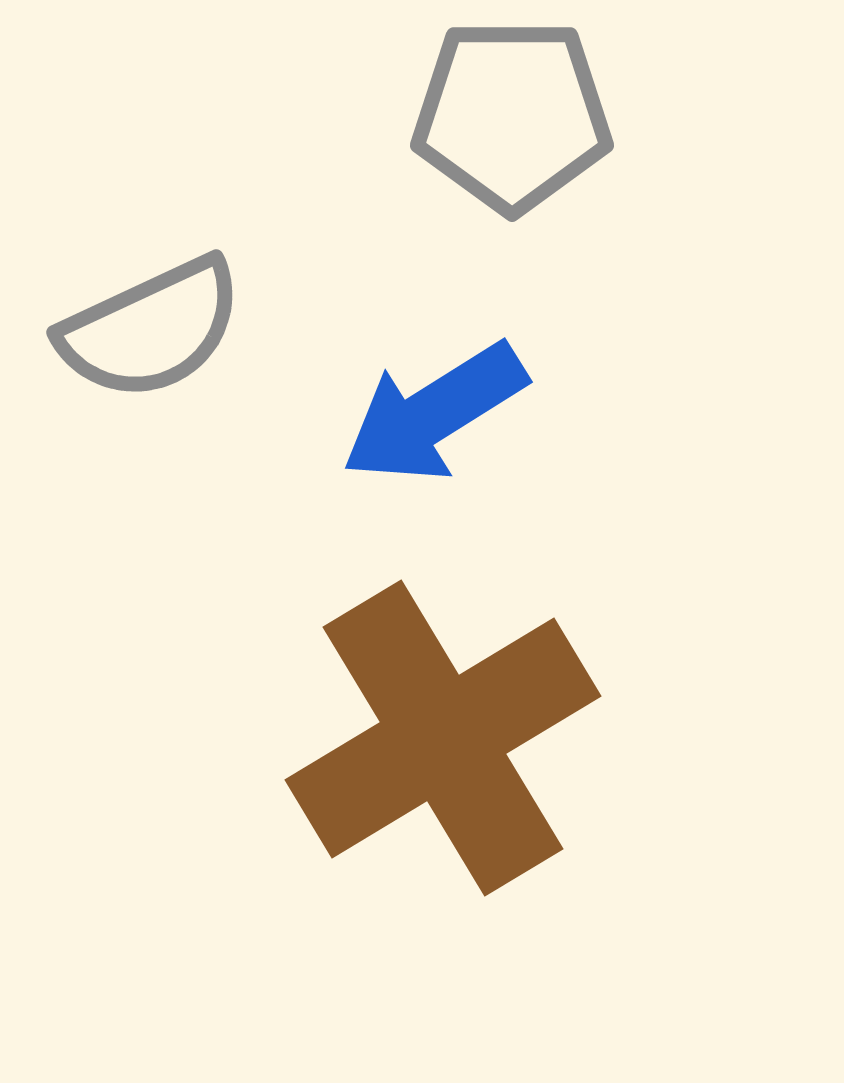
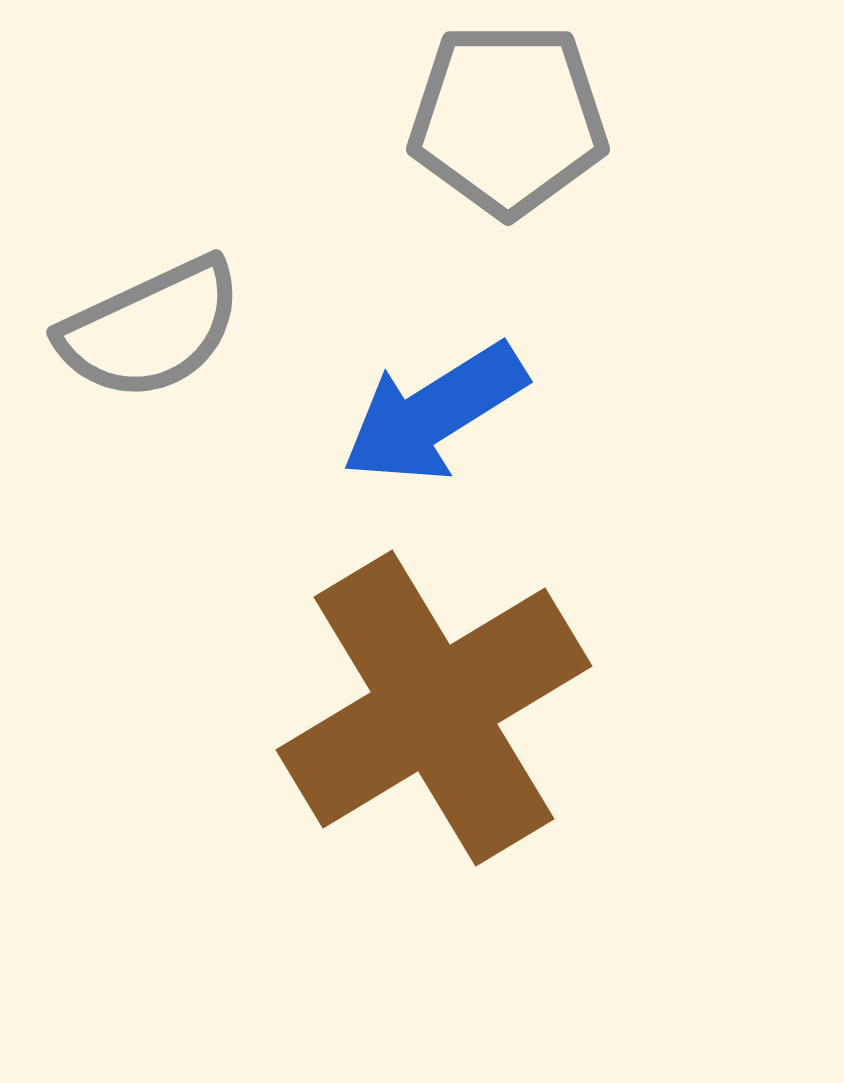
gray pentagon: moved 4 px left, 4 px down
brown cross: moved 9 px left, 30 px up
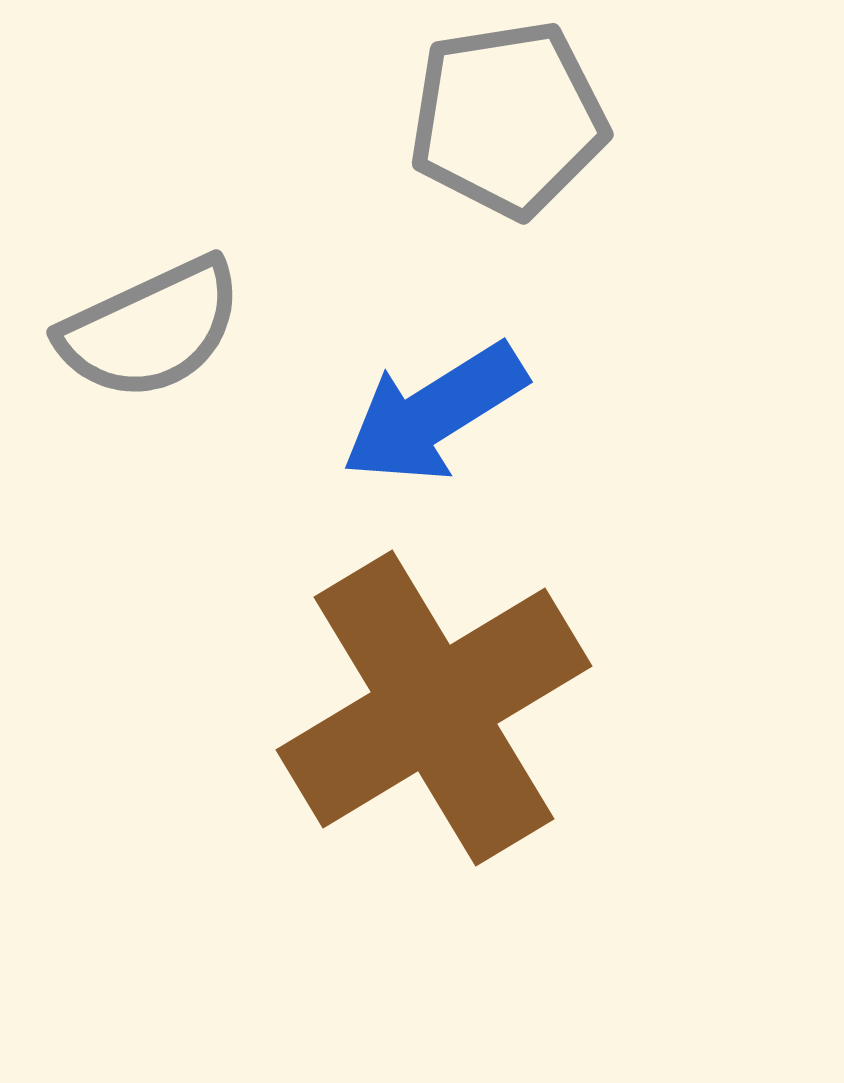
gray pentagon: rotated 9 degrees counterclockwise
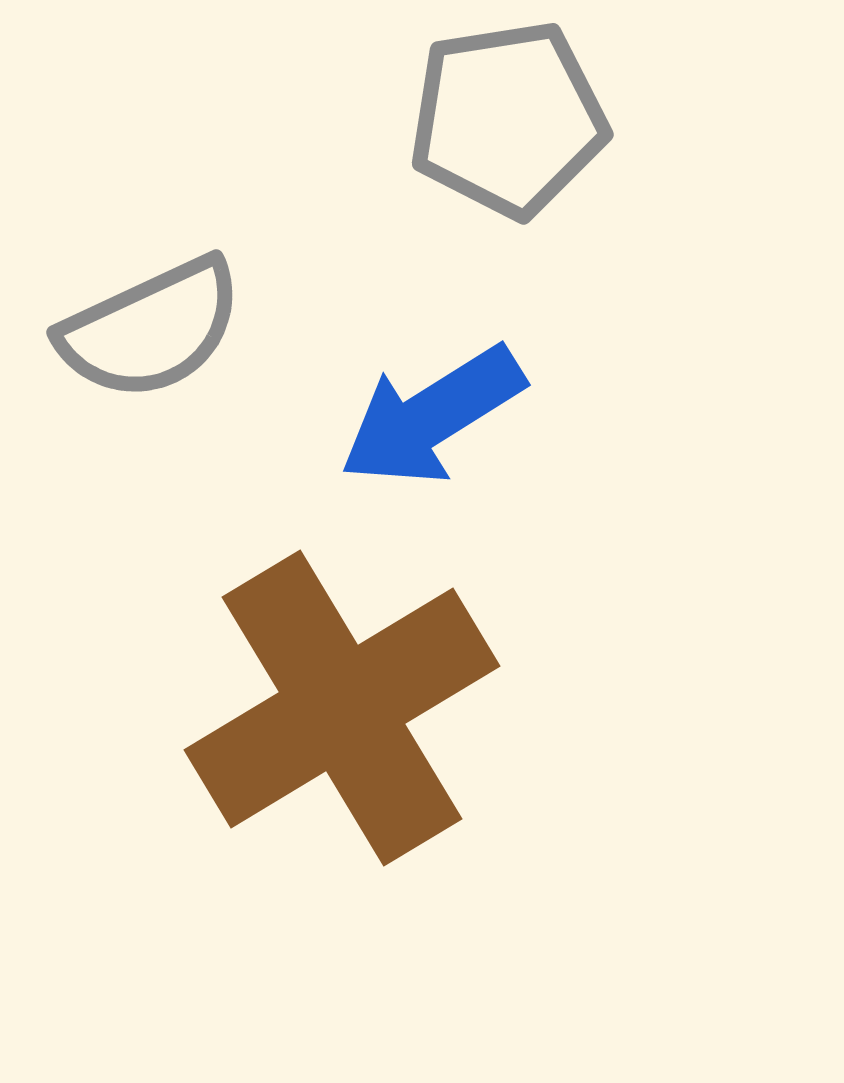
blue arrow: moved 2 px left, 3 px down
brown cross: moved 92 px left
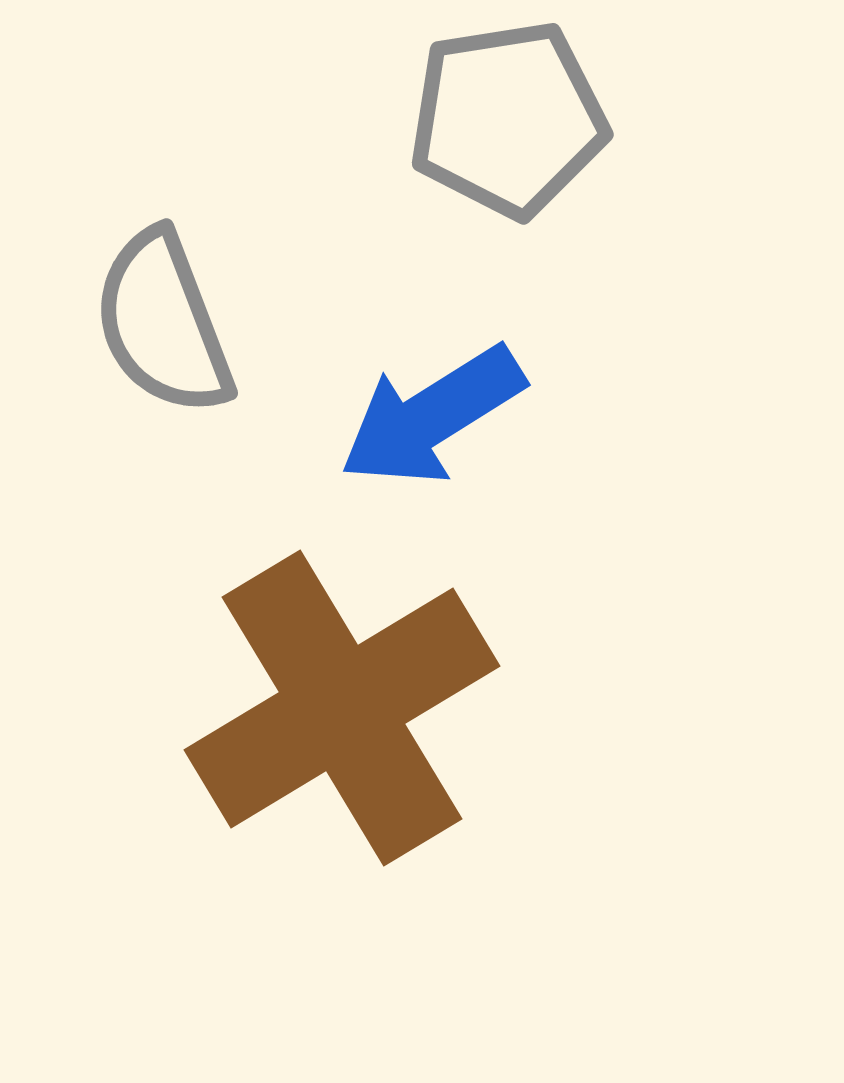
gray semicircle: moved 12 px right, 6 px up; rotated 94 degrees clockwise
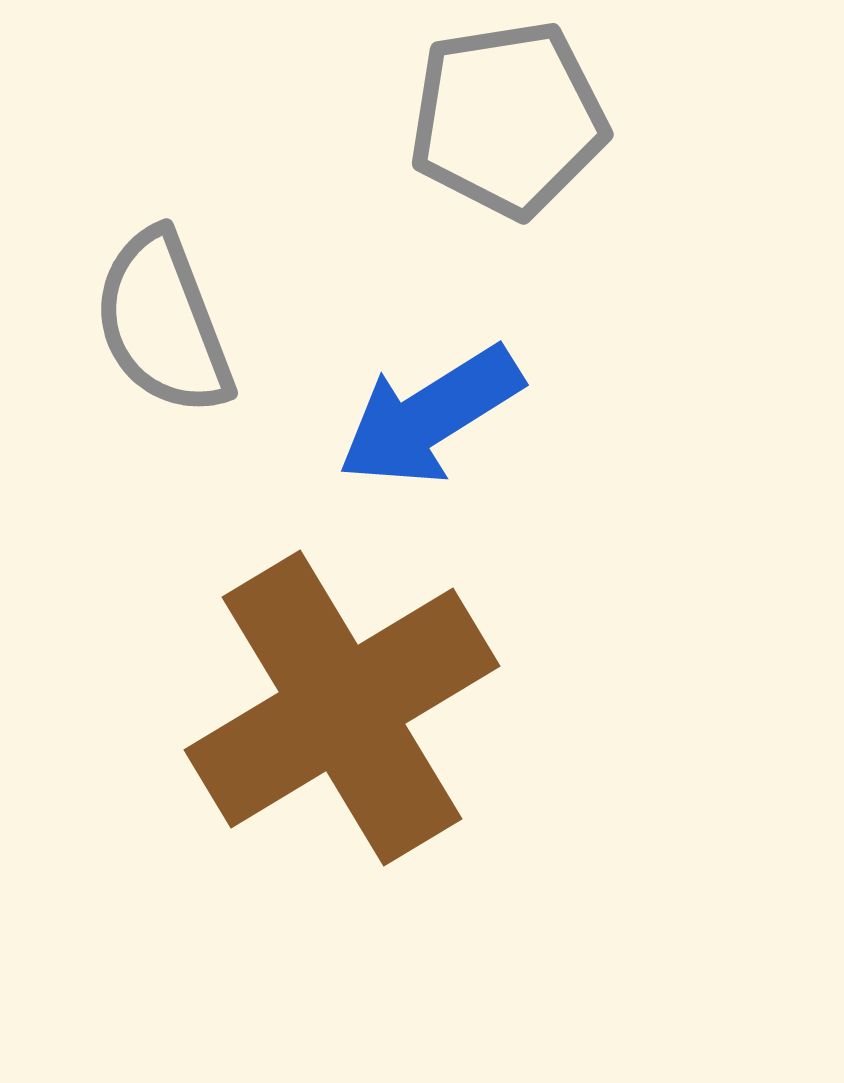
blue arrow: moved 2 px left
